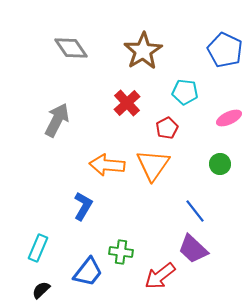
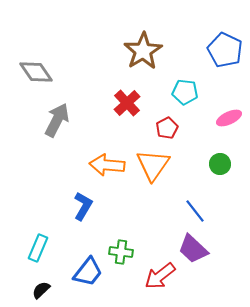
gray diamond: moved 35 px left, 24 px down
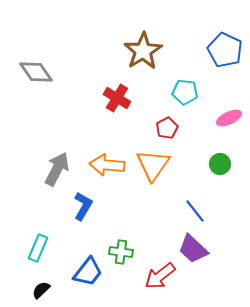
red cross: moved 10 px left, 5 px up; rotated 16 degrees counterclockwise
gray arrow: moved 49 px down
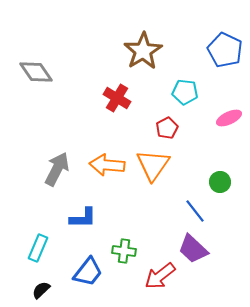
green circle: moved 18 px down
blue L-shape: moved 12 px down; rotated 60 degrees clockwise
green cross: moved 3 px right, 1 px up
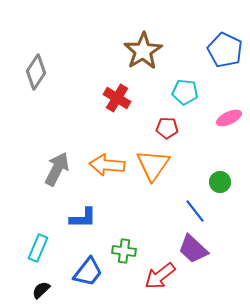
gray diamond: rotated 68 degrees clockwise
red pentagon: rotated 30 degrees clockwise
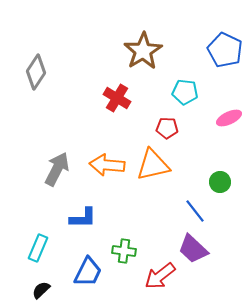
orange triangle: rotated 42 degrees clockwise
blue trapezoid: rotated 12 degrees counterclockwise
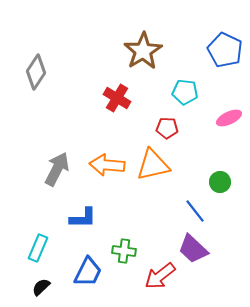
black semicircle: moved 3 px up
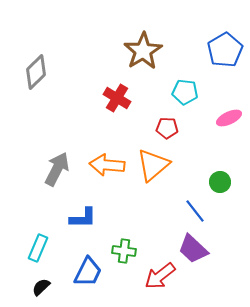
blue pentagon: rotated 16 degrees clockwise
gray diamond: rotated 12 degrees clockwise
orange triangle: rotated 27 degrees counterclockwise
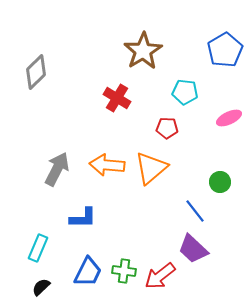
orange triangle: moved 2 px left, 3 px down
green cross: moved 20 px down
